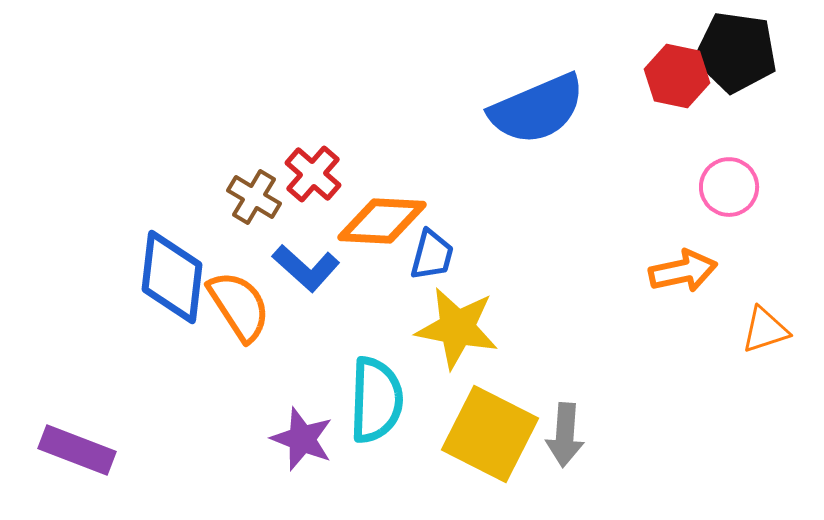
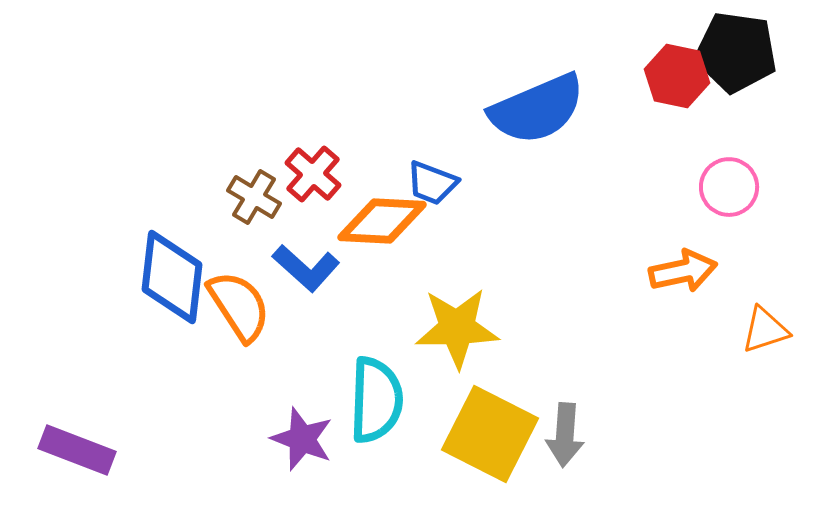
blue trapezoid: moved 72 px up; rotated 96 degrees clockwise
yellow star: rotated 12 degrees counterclockwise
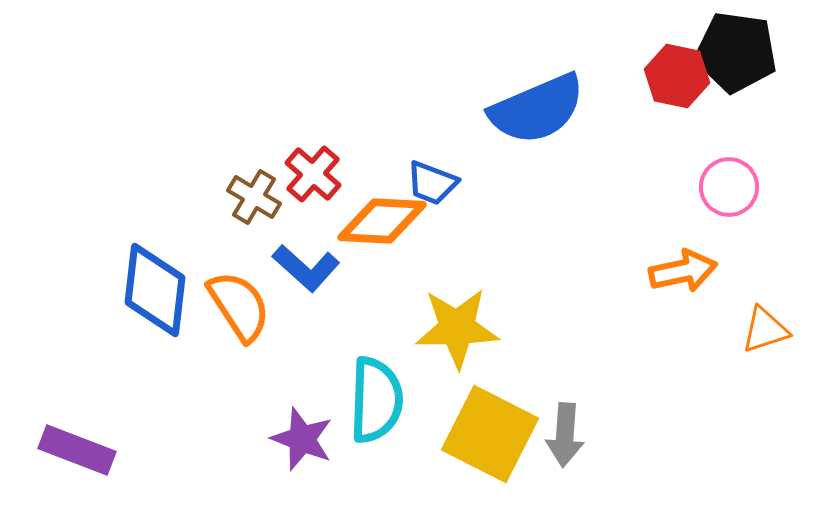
blue diamond: moved 17 px left, 13 px down
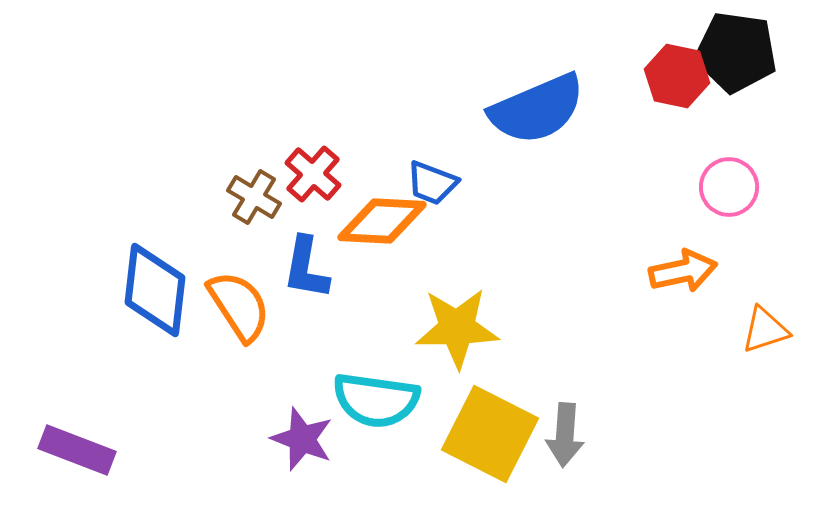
blue L-shape: rotated 58 degrees clockwise
cyan semicircle: rotated 96 degrees clockwise
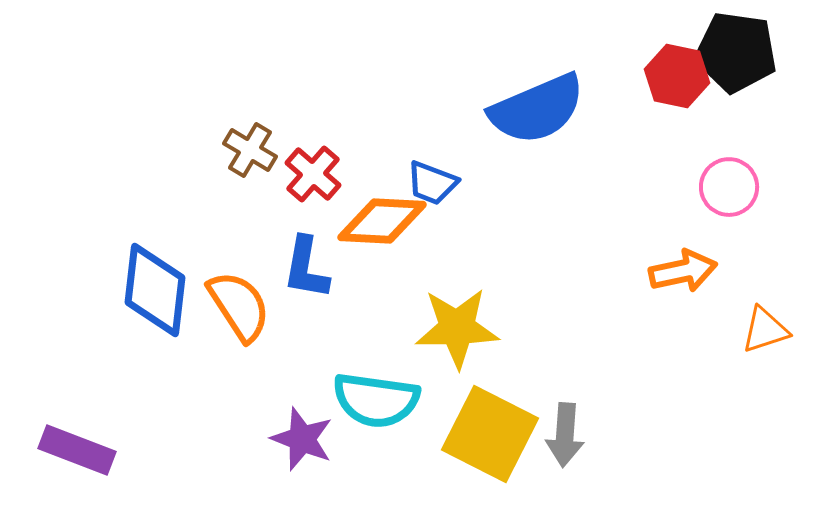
brown cross: moved 4 px left, 47 px up
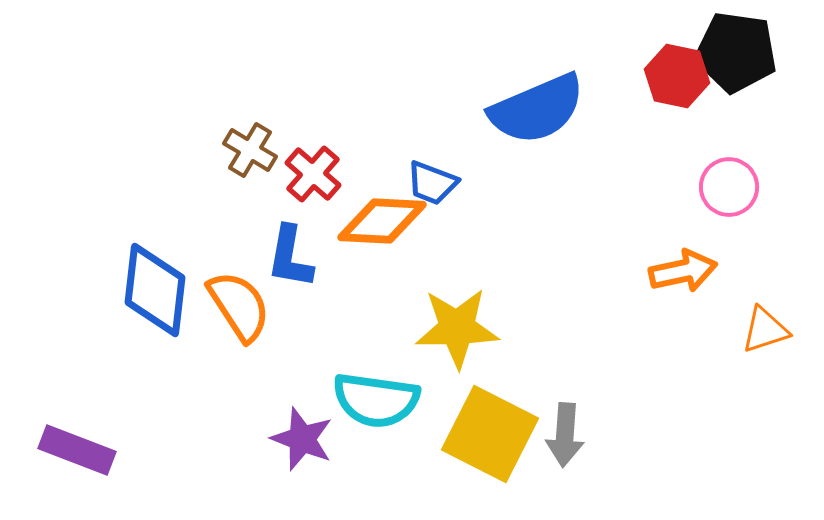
blue L-shape: moved 16 px left, 11 px up
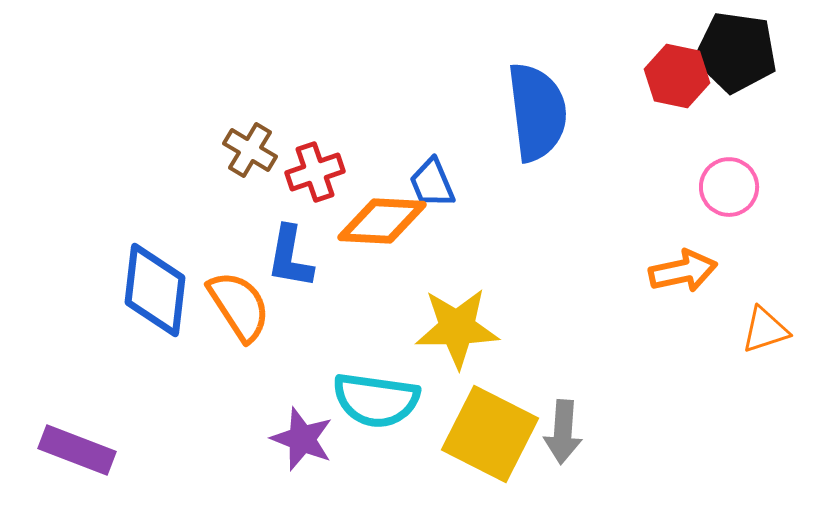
blue semicircle: moved 3 px down; rotated 74 degrees counterclockwise
red cross: moved 2 px right, 2 px up; rotated 30 degrees clockwise
blue trapezoid: rotated 46 degrees clockwise
gray arrow: moved 2 px left, 3 px up
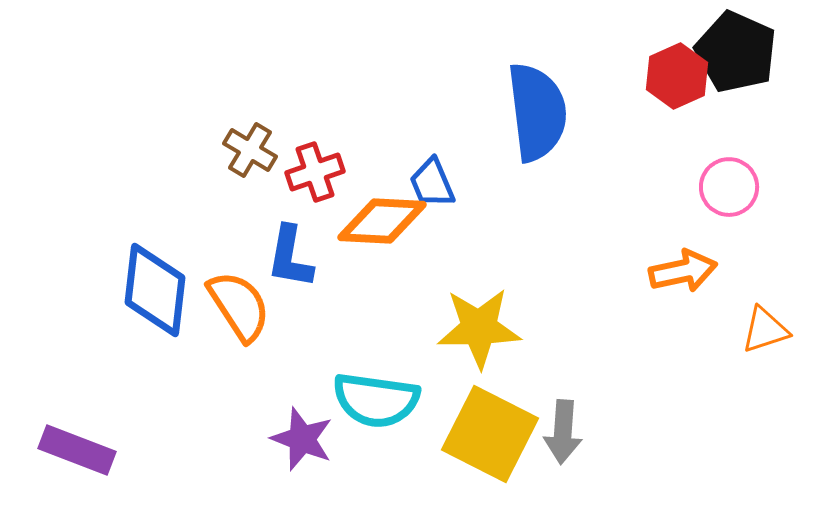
black pentagon: rotated 16 degrees clockwise
red hexagon: rotated 24 degrees clockwise
yellow star: moved 22 px right
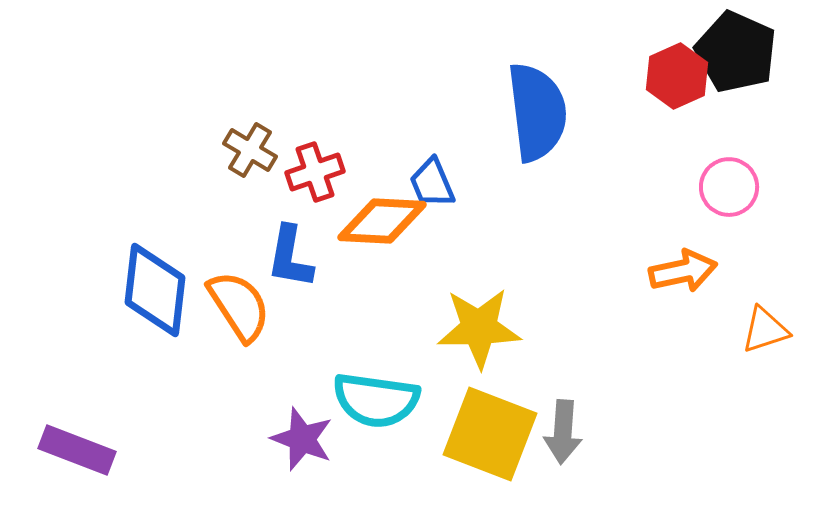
yellow square: rotated 6 degrees counterclockwise
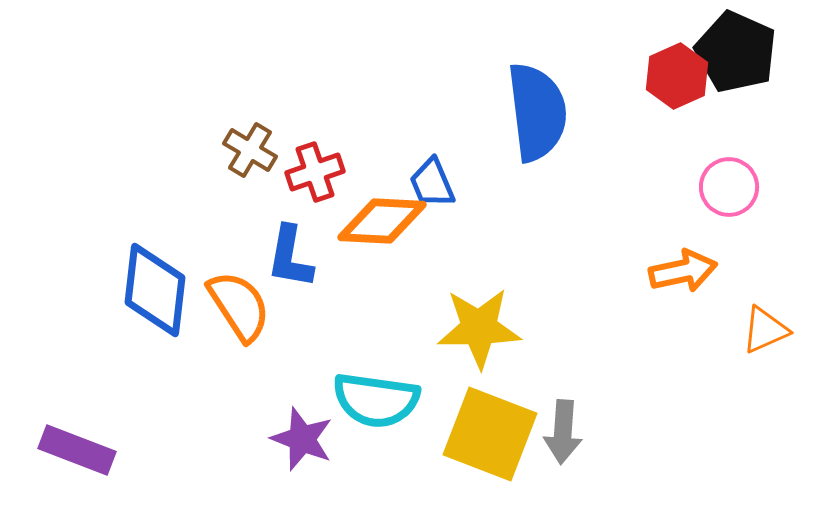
orange triangle: rotated 6 degrees counterclockwise
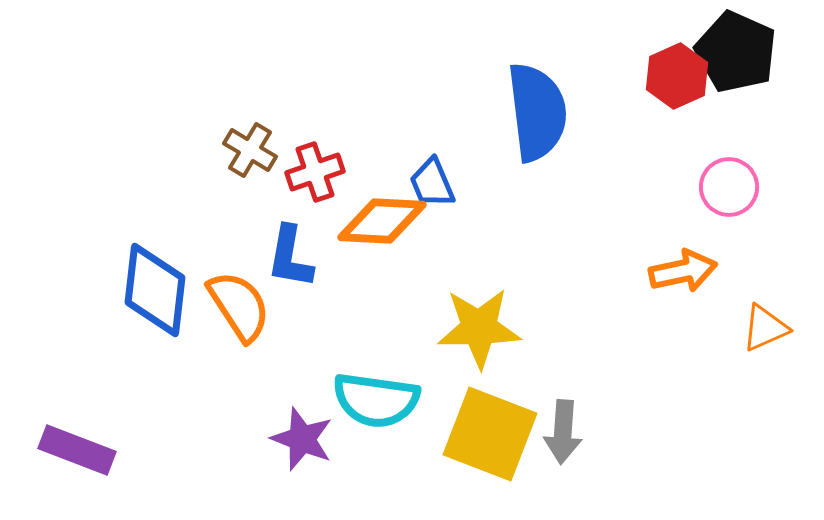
orange triangle: moved 2 px up
